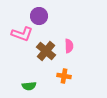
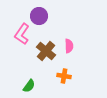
pink L-shape: rotated 105 degrees clockwise
green semicircle: rotated 48 degrees counterclockwise
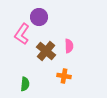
purple circle: moved 1 px down
green semicircle: moved 4 px left, 2 px up; rotated 32 degrees counterclockwise
